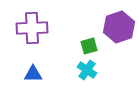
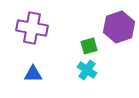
purple cross: rotated 12 degrees clockwise
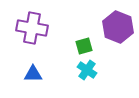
purple hexagon: moved 1 px left; rotated 20 degrees counterclockwise
green square: moved 5 px left
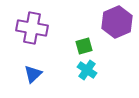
purple hexagon: moved 1 px left, 5 px up; rotated 16 degrees clockwise
blue triangle: rotated 42 degrees counterclockwise
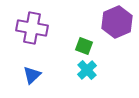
green square: rotated 36 degrees clockwise
cyan cross: rotated 12 degrees clockwise
blue triangle: moved 1 px left, 1 px down
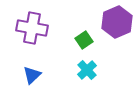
green square: moved 6 px up; rotated 36 degrees clockwise
